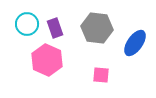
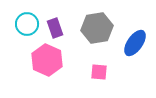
gray hexagon: rotated 16 degrees counterclockwise
pink square: moved 2 px left, 3 px up
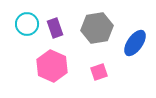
pink hexagon: moved 5 px right, 6 px down
pink square: rotated 24 degrees counterclockwise
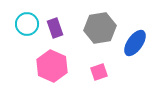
gray hexagon: moved 3 px right
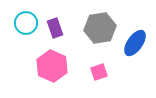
cyan circle: moved 1 px left, 1 px up
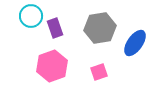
cyan circle: moved 5 px right, 7 px up
pink hexagon: rotated 16 degrees clockwise
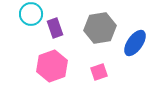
cyan circle: moved 2 px up
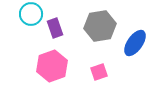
gray hexagon: moved 2 px up
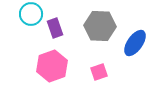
gray hexagon: rotated 12 degrees clockwise
